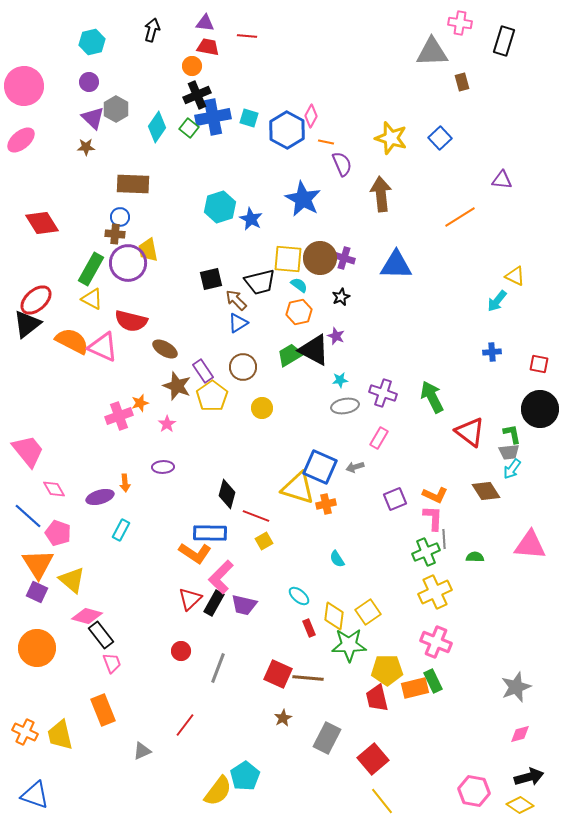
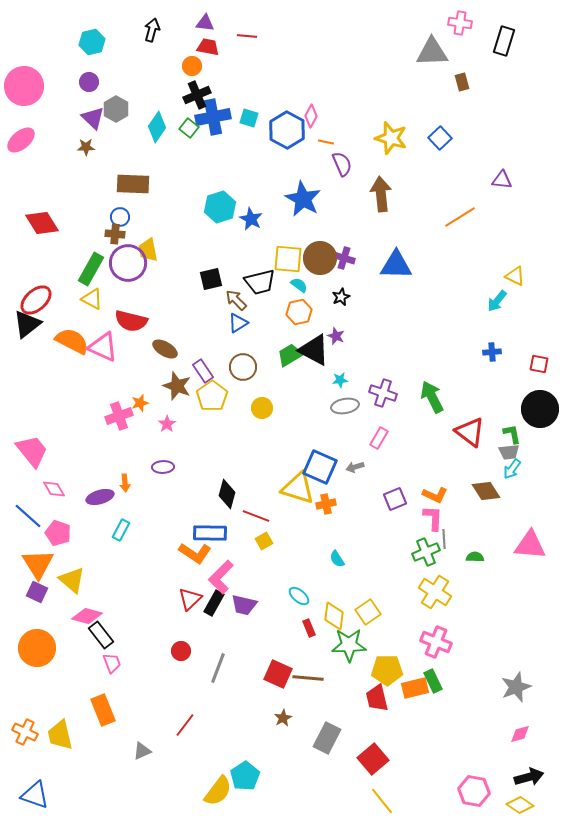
pink trapezoid at (28, 451): moved 4 px right
yellow cross at (435, 592): rotated 32 degrees counterclockwise
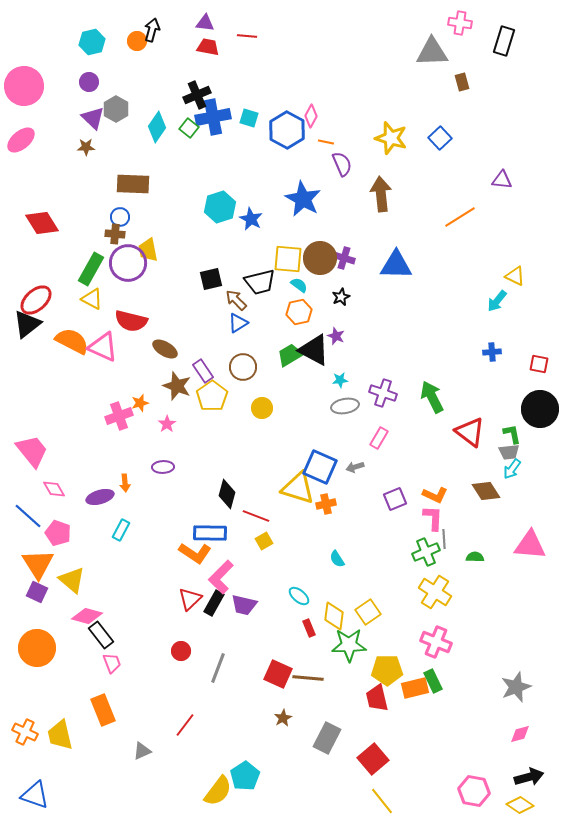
orange circle at (192, 66): moved 55 px left, 25 px up
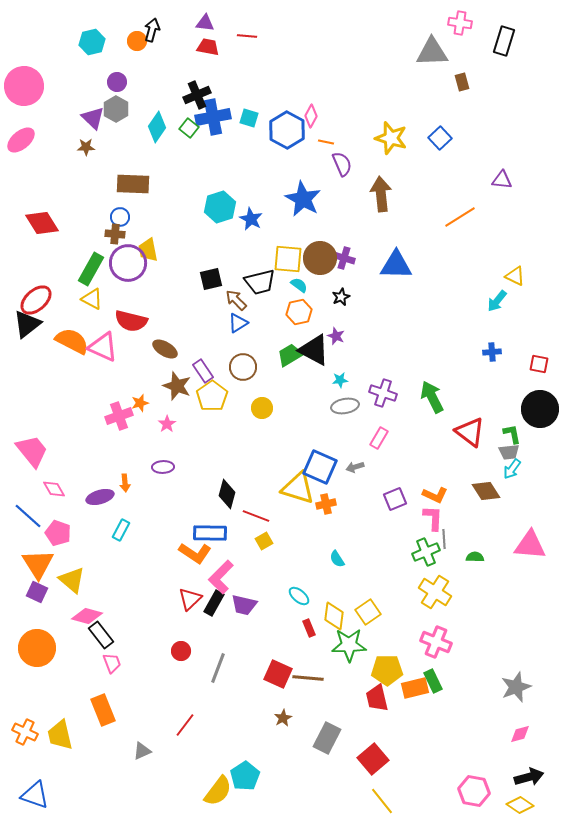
purple circle at (89, 82): moved 28 px right
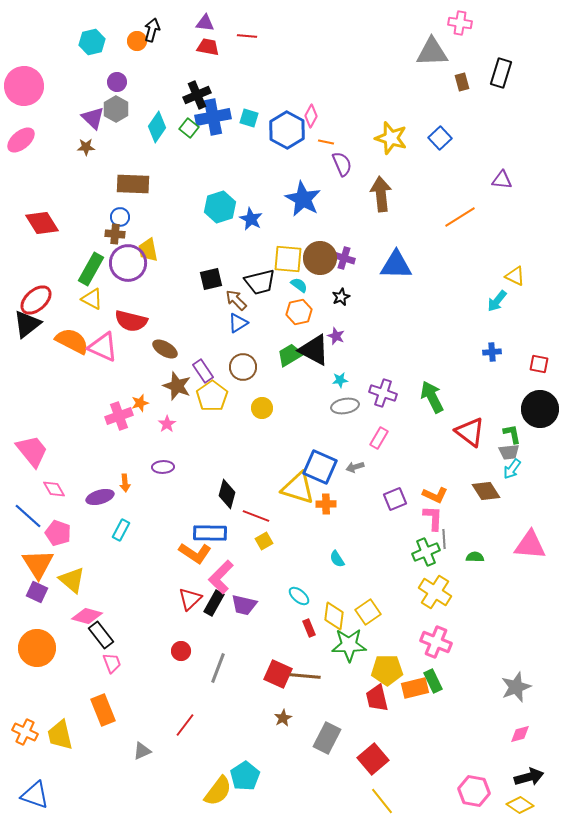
black rectangle at (504, 41): moved 3 px left, 32 px down
orange cross at (326, 504): rotated 12 degrees clockwise
brown line at (308, 678): moved 3 px left, 2 px up
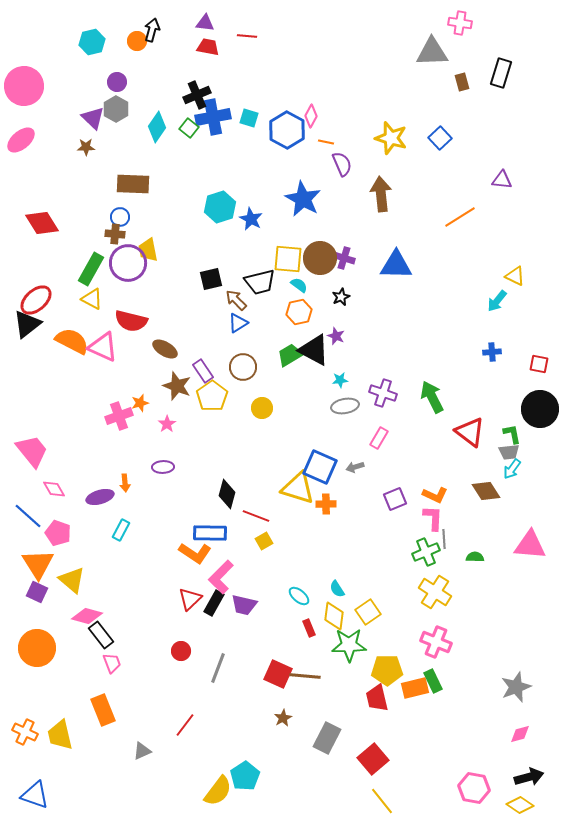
cyan semicircle at (337, 559): moved 30 px down
pink hexagon at (474, 791): moved 3 px up
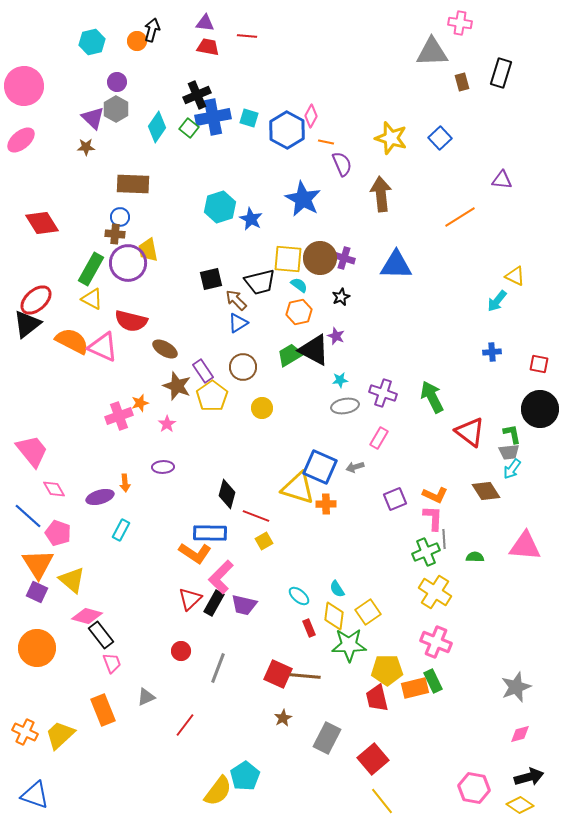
pink triangle at (530, 545): moved 5 px left, 1 px down
yellow trapezoid at (60, 735): rotated 60 degrees clockwise
gray triangle at (142, 751): moved 4 px right, 54 px up
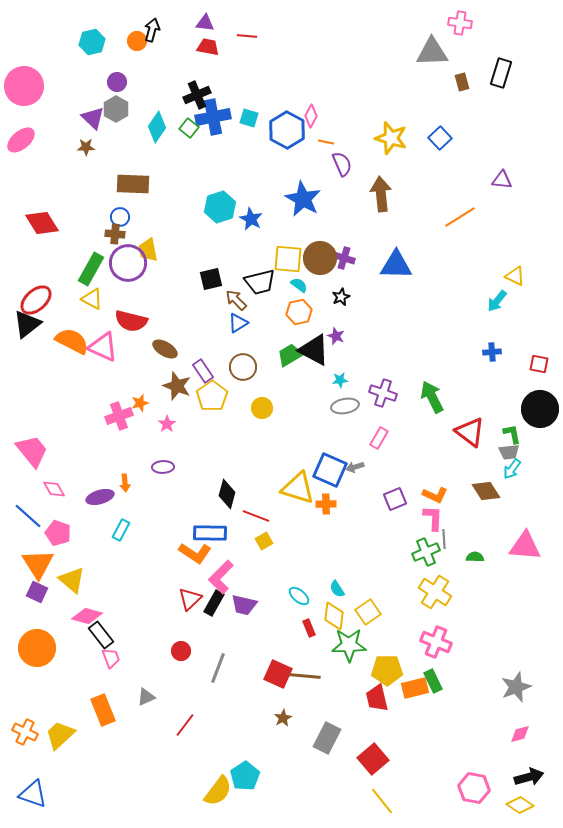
blue square at (320, 467): moved 10 px right, 3 px down
pink trapezoid at (112, 663): moved 1 px left, 5 px up
blue triangle at (35, 795): moved 2 px left, 1 px up
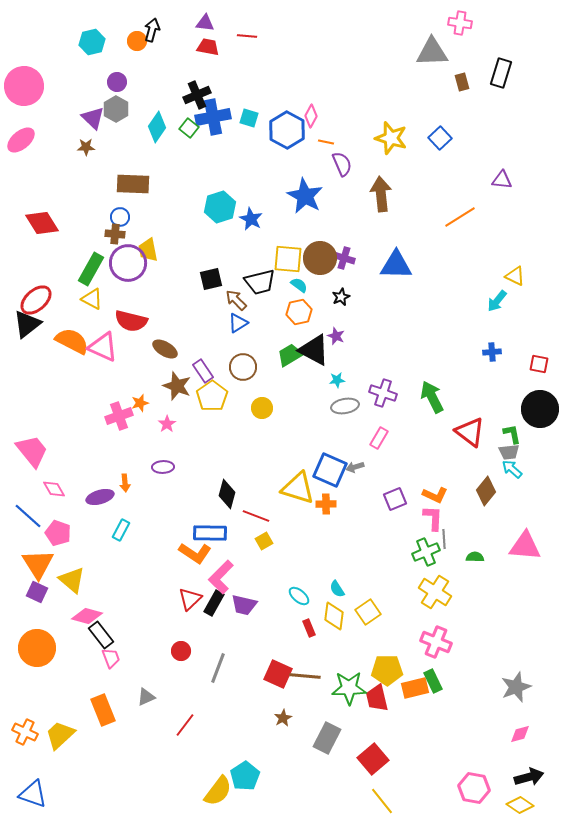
blue star at (303, 199): moved 2 px right, 3 px up
cyan star at (340, 380): moved 3 px left
cyan arrow at (512, 469): rotated 95 degrees clockwise
brown diamond at (486, 491): rotated 72 degrees clockwise
green star at (349, 645): moved 43 px down
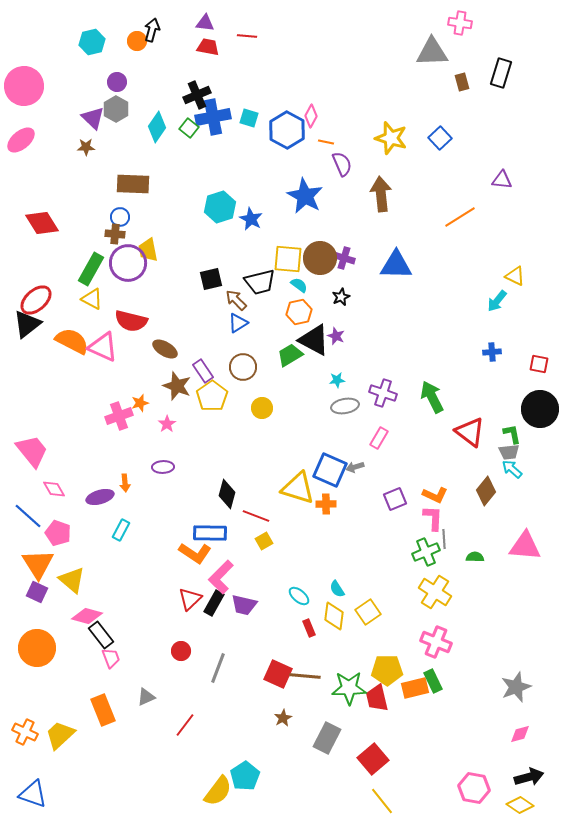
black triangle at (314, 350): moved 10 px up
